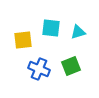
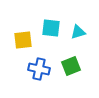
blue cross: rotated 10 degrees counterclockwise
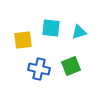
cyan triangle: moved 1 px right
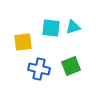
cyan triangle: moved 6 px left, 5 px up
yellow square: moved 2 px down
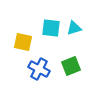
cyan triangle: moved 1 px right, 1 px down
yellow square: rotated 18 degrees clockwise
blue cross: rotated 15 degrees clockwise
